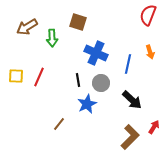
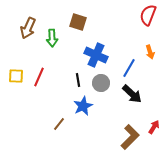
brown arrow: moved 1 px right, 1 px down; rotated 35 degrees counterclockwise
blue cross: moved 2 px down
blue line: moved 1 px right, 4 px down; rotated 18 degrees clockwise
black arrow: moved 6 px up
blue star: moved 4 px left, 2 px down
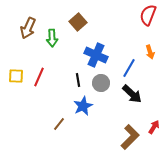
brown square: rotated 30 degrees clockwise
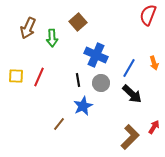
orange arrow: moved 4 px right, 11 px down
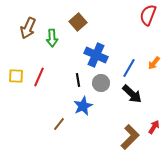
orange arrow: rotated 56 degrees clockwise
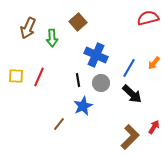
red semicircle: moved 3 px down; rotated 55 degrees clockwise
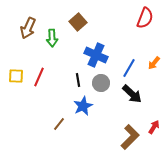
red semicircle: moved 3 px left; rotated 125 degrees clockwise
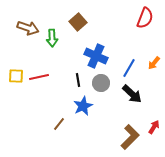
brown arrow: rotated 95 degrees counterclockwise
blue cross: moved 1 px down
red line: rotated 54 degrees clockwise
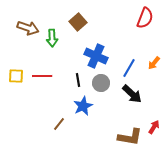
red line: moved 3 px right, 1 px up; rotated 12 degrees clockwise
brown L-shape: rotated 55 degrees clockwise
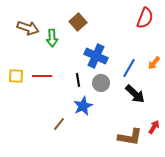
black arrow: moved 3 px right
